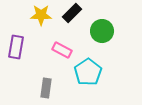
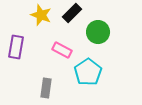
yellow star: rotated 20 degrees clockwise
green circle: moved 4 px left, 1 px down
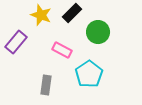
purple rectangle: moved 5 px up; rotated 30 degrees clockwise
cyan pentagon: moved 1 px right, 2 px down
gray rectangle: moved 3 px up
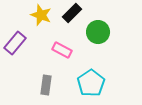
purple rectangle: moved 1 px left, 1 px down
cyan pentagon: moved 2 px right, 9 px down
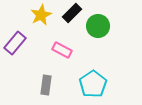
yellow star: rotated 25 degrees clockwise
green circle: moved 6 px up
cyan pentagon: moved 2 px right, 1 px down
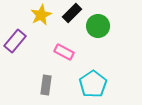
purple rectangle: moved 2 px up
pink rectangle: moved 2 px right, 2 px down
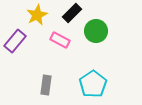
yellow star: moved 4 px left
green circle: moved 2 px left, 5 px down
pink rectangle: moved 4 px left, 12 px up
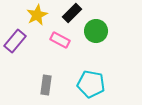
cyan pentagon: moved 2 px left; rotated 28 degrees counterclockwise
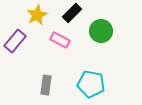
green circle: moved 5 px right
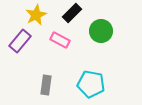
yellow star: moved 1 px left
purple rectangle: moved 5 px right
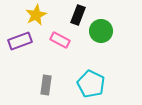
black rectangle: moved 6 px right, 2 px down; rotated 24 degrees counterclockwise
purple rectangle: rotated 30 degrees clockwise
cyan pentagon: rotated 16 degrees clockwise
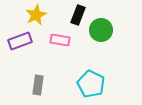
green circle: moved 1 px up
pink rectangle: rotated 18 degrees counterclockwise
gray rectangle: moved 8 px left
